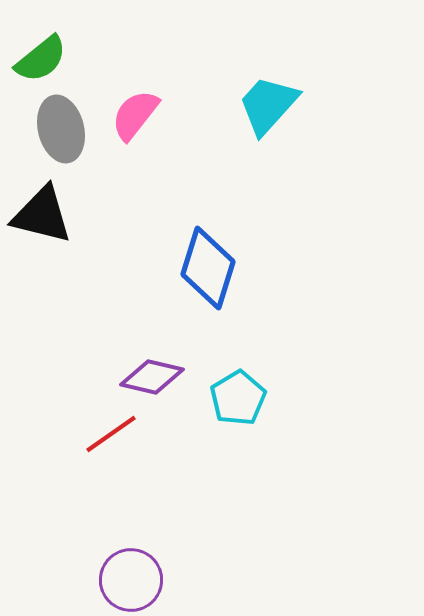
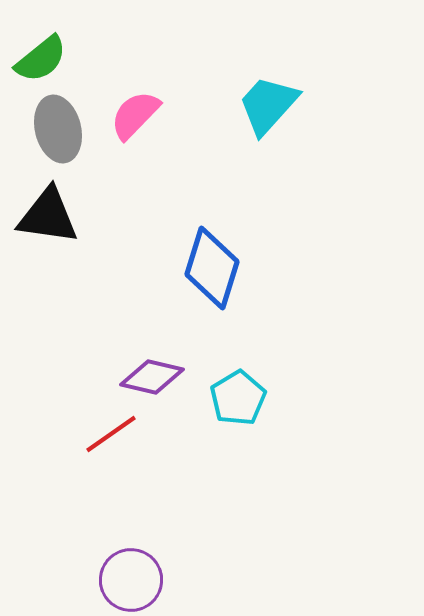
pink semicircle: rotated 6 degrees clockwise
gray ellipse: moved 3 px left
black triangle: moved 6 px right, 1 px down; rotated 6 degrees counterclockwise
blue diamond: moved 4 px right
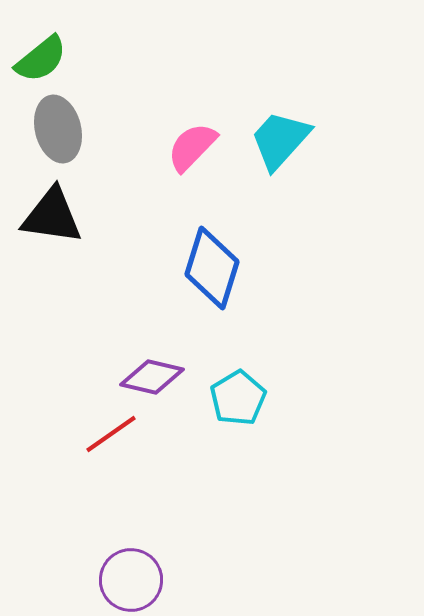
cyan trapezoid: moved 12 px right, 35 px down
pink semicircle: moved 57 px right, 32 px down
black triangle: moved 4 px right
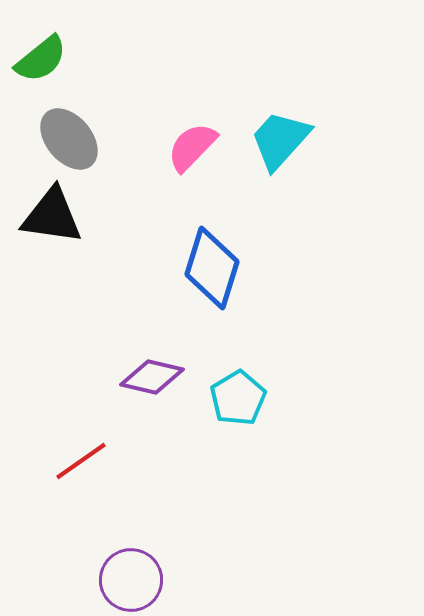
gray ellipse: moved 11 px right, 10 px down; rotated 26 degrees counterclockwise
red line: moved 30 px left, 27 px down
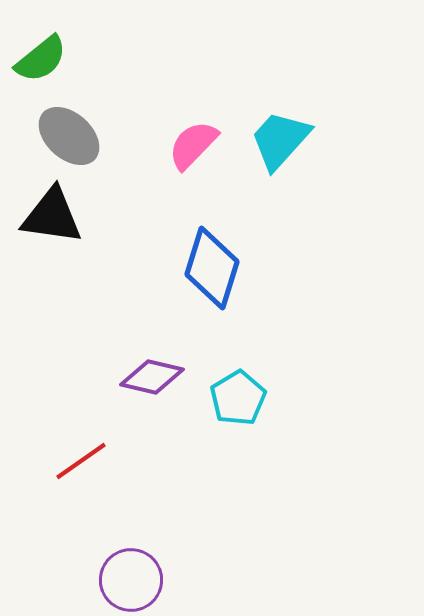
gray ellipse: moved 3 px up; rotated 8 degrees counterclockwise
pink semicircle: moved 1 px right, 2 px up
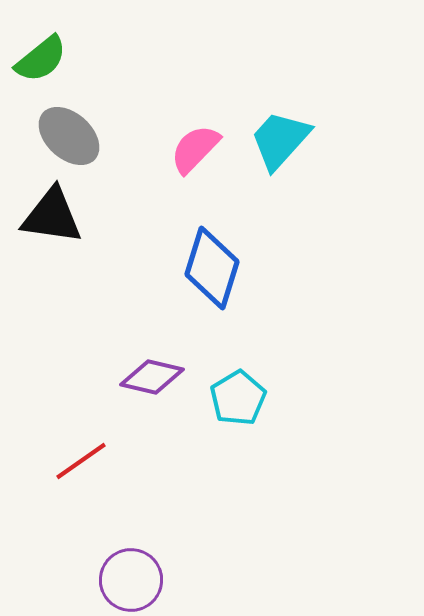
pink semicircle: moved 2 px right, 4 px down
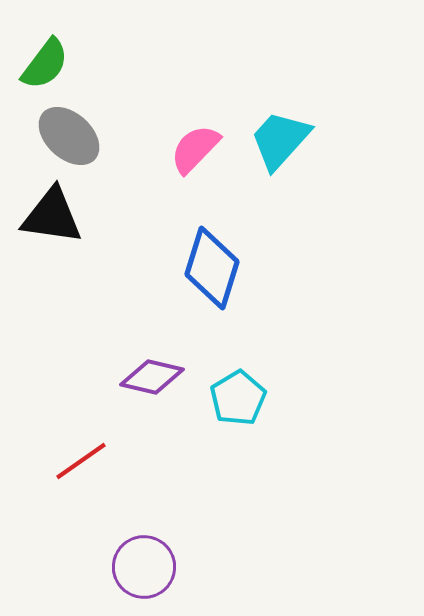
green semicircle: moved 4 px right, 5 px down; rotated 14 degrees counterclockwise
purple circle: moved 13 px right, 13 px up
